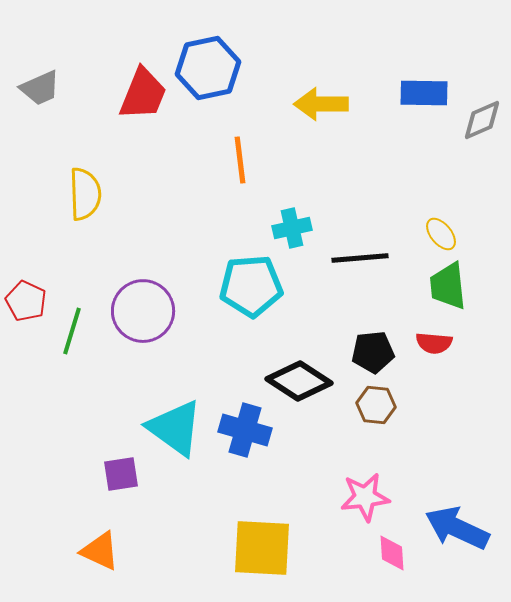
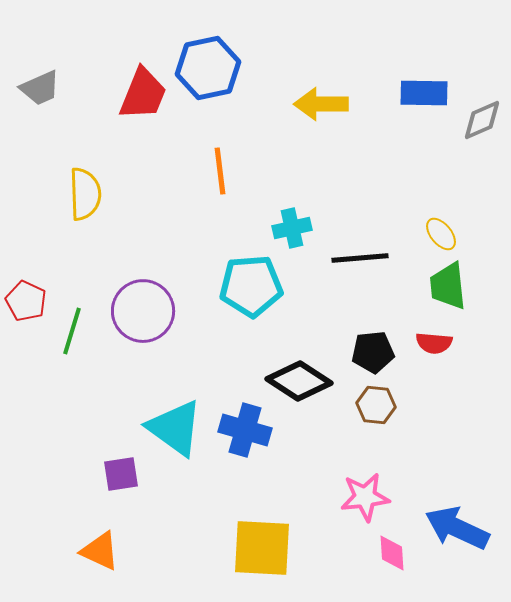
orange line: moved 20 px left, 11 px down
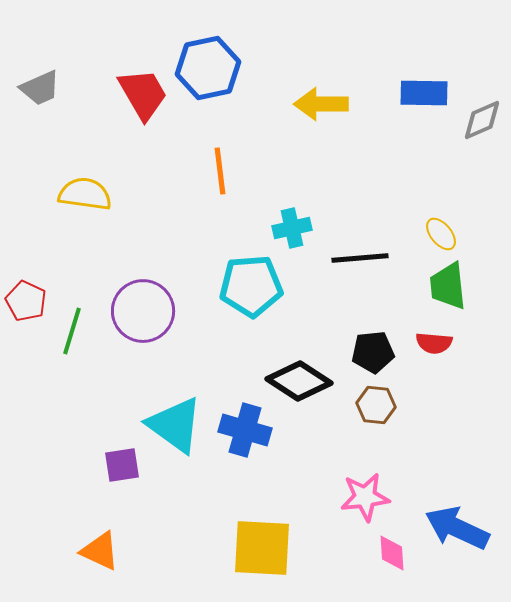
red trapezoid: rotated 52 degrees counterclockwise
yellow semicircle: rotated 80 degrees counterclockwise
cyan triangle: moved 3 px up
purple square: moved 1 px right, 9 px up
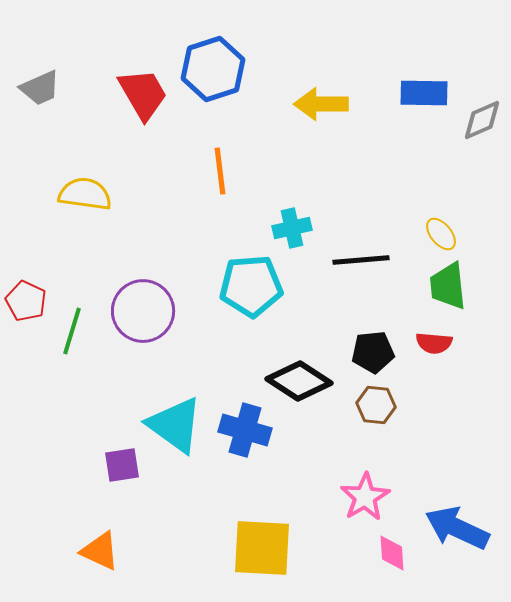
blue hexagon: moved 5 px right, 1 px down; rotated 6 degrees counterclockwise
black line: moved 1 px right, 2 px down
pink star: rotated 24 degrees counterclockwise
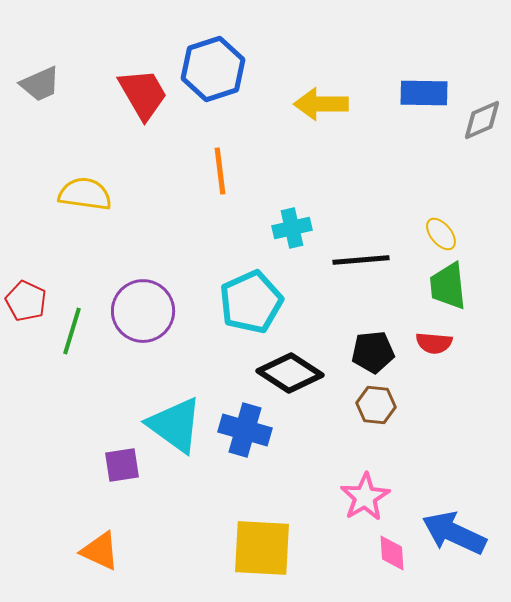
gray trapezoid: moved 4 px up
cyan pentagon: moved 16 px down; rotated 20 degrees counterclockwise
black diamond: moved 9 px left, 8 px up
blue arrow: moved 3 px left, 5 px down
